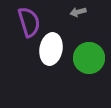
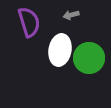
gray arrow: moved 7 px left, 3 px down
white ellipse: moved 9 px right, 1 px down
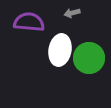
gray arrow: moved 1 px right, 2 px up
purple semicircle: rotated 68 degrees counterclockwise
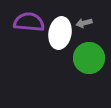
gray arrow: moved 12 px right, 10 px down
white ellipse: moved 17 px up
